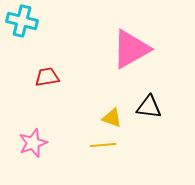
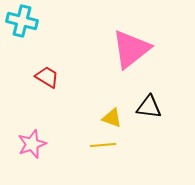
pink triangle: rotated 9 degrees counterclockwise
red trapezoid: rotated 40 degrees clockwise
pink star: moved 1 px left, 1 px down
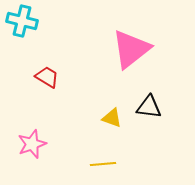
yellow line: moved 19 px down
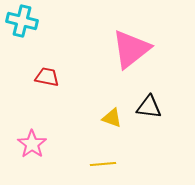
red trapezoid: rotated 20 degrees counterclockwise
pink star: rotated 16 degrees counterclockwise
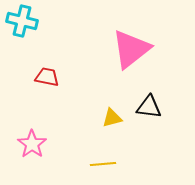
yellow triangle: rotated 35 degrees counterclockwise
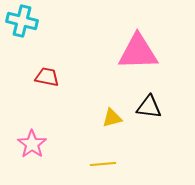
pink triangle: moved 7 px right, 3 px down; rotated 36 degrees clockwise
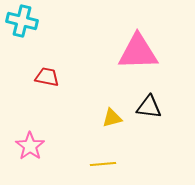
pink star: moved 2 px left, 2 px down
